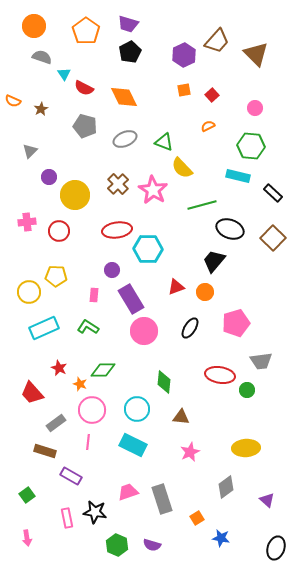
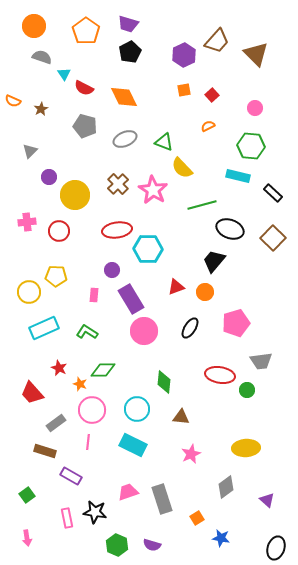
green L-shape at (88, 327): moved 1 px left, 5 px down
pink star at (190, 452): moved 1 px right, 2 px down
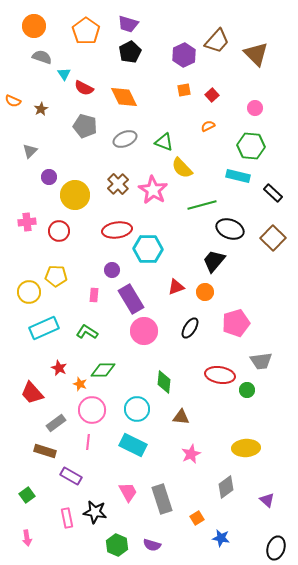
pink trapezoid at (128, 492): rotated 80 degrees clockwise
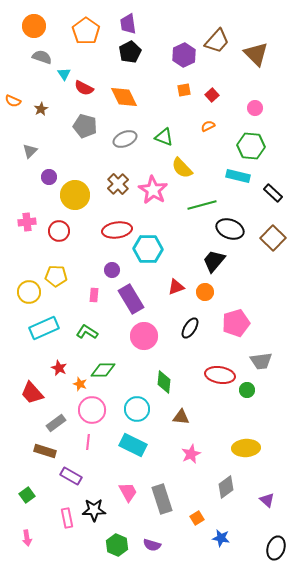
purple trapezoid at (128, 24): rotated 65 degrees clockwise
green triangle at (164, 142): moved 5 px up
pink circle at (144, 331): moved 5 px down
black star at (95, 512): moved 1 px left, 2 px up; rotated 10 degrees counterclockwise
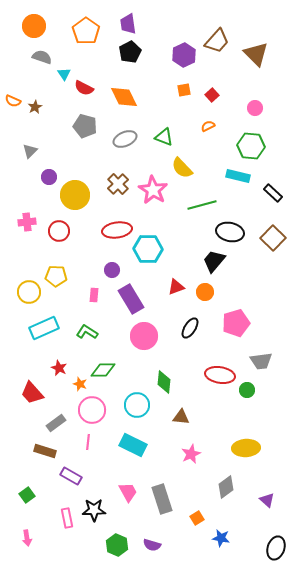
brown star at (41, 109): moved 6 px left, 2 px up
black ellipse at (230, 229): moved 3 px down; rotated 8 degrees counterclockwise
cyan circle at (137, 409): moved 4 px up
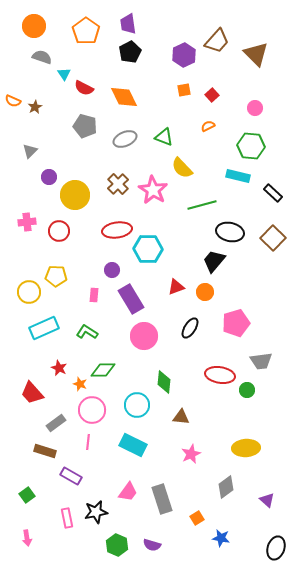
pink trapezoid at (128, 492): rotated 65 degrees clockwise
black star at (94, 510): moved 2 px right, 2 px down; rotated 10 degrees counterclockwise
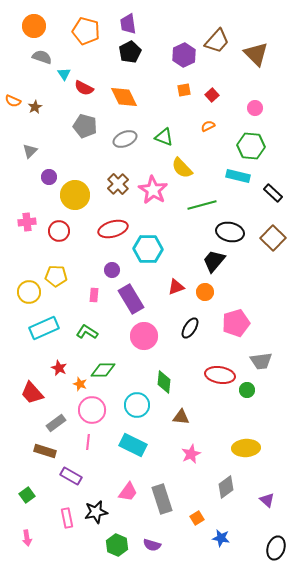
orange pentagon at (86, 31): rotated 20 degrees counterclockwise
red ellipse at (117, 230): moved 4 px left, 1 px up; rotated 8 degrees counterclockwise
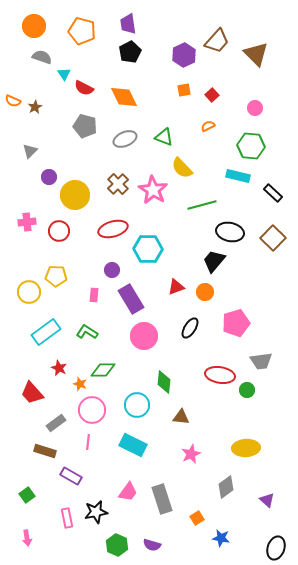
orange pentagon at (86, 31): moved 4 px left
cyan rectangle at (44, 328): moved 2 px right, 4 px down; rotated 12 degrees counterclockwise
